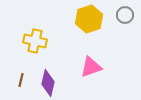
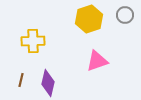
yellow cross: moved 2 px left; rotated 15 degrees counterclockwise
pink triangle: moved 6 px right, 6 px up
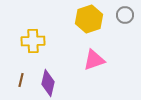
pink triangle: moved 3 px left, 1 px up
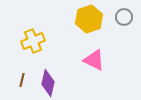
gray circle: moved 1 px left, 2 px down
yellow cross: rotated 20 degrees counterclockwise
pink triangle: rotated 45 degrees clockwise
brown line: moved 1 px right
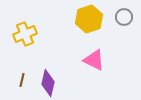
yellow cross: moved 8 px left, 7 px up
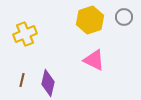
yellow hexagon: moved 1 px right, 1 px down
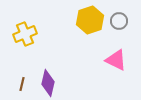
gray circle: moved 5 px left, 4 px down
pink triangle: moved 22 px right
brown line: moved 4 px down
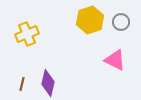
gray circle: moved 2 px right, 1 px down
yellow cross: moved 2 px right
pink triangle: moved 1 px left
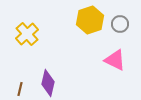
gray circle: moved 1 px left, 2 px down
yellow cross: rotated 20 degrees counterclockwise
brown line: moved 2 px left, 5 px down
